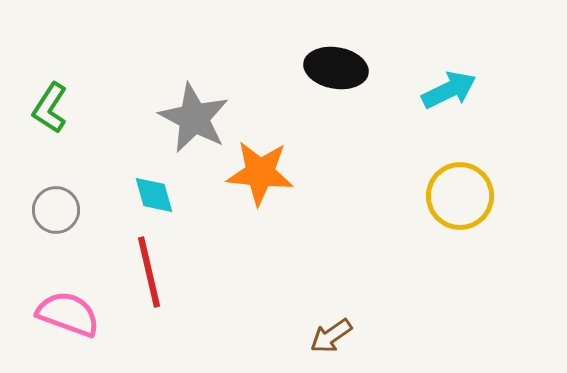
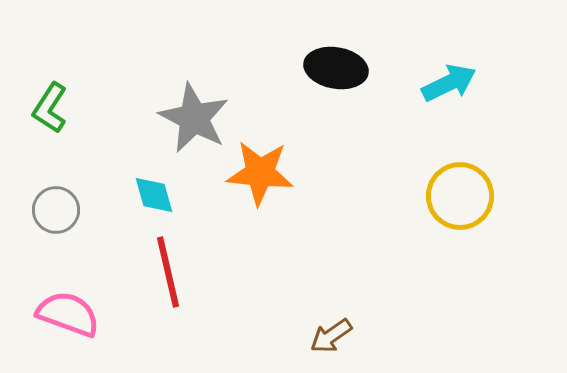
cyan arrow: moved 7 px up
red line: moved 19 px right
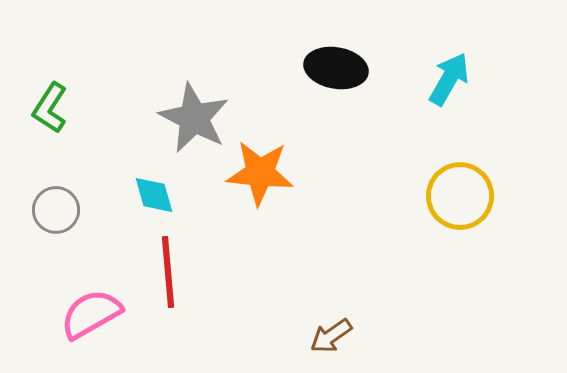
cyan arrow: moved 4 px up; rotated 34 degrees counterclockwise
red line: rotated 8 degrees clockwise
pink semicircle: moved 23 px right; rotated 50 degrees counterclockwise
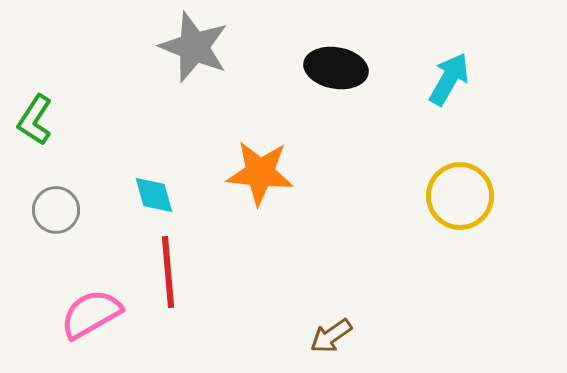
green L-shape: moved 15 px left, 12 px down
gray star: moved 71 px up; rotated 6 degrees counterclockwise
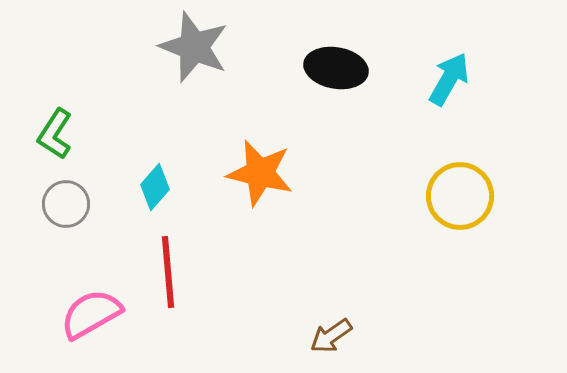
green L-shape: moved 20 px right, 14 px down
orange star: rotated 8 degrees clockwise
cyan diamond: moved 1 px right, 8 px up; rotated 57 degrees clockwise
gray circle: moved 10 px right, 6 px up
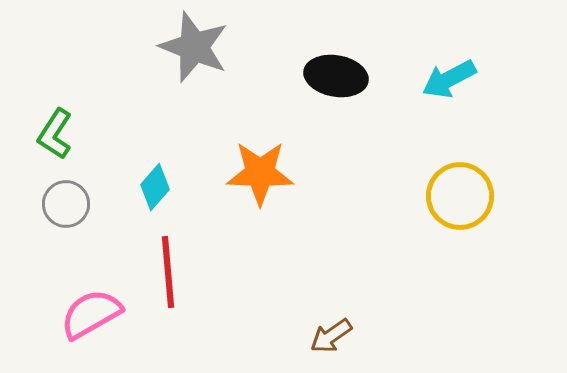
black ellipse: moved 8 px down
cyan arrow: rotated 148 degrees counterclockwise
orange star: rotated 12 degrees counterclockwise
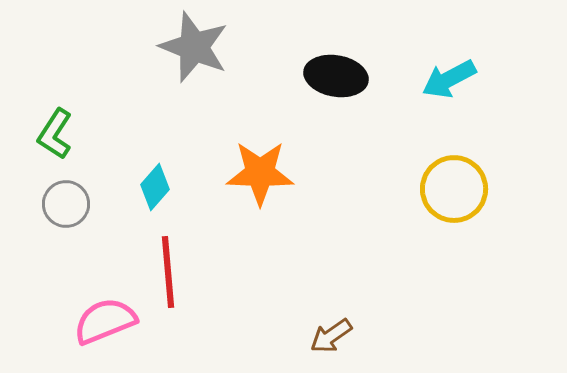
yellow circle: moved 6 px left, 7 px up
pink semicircle: moved 14 px right, 7 px down; rotated 8 degrees clockwise
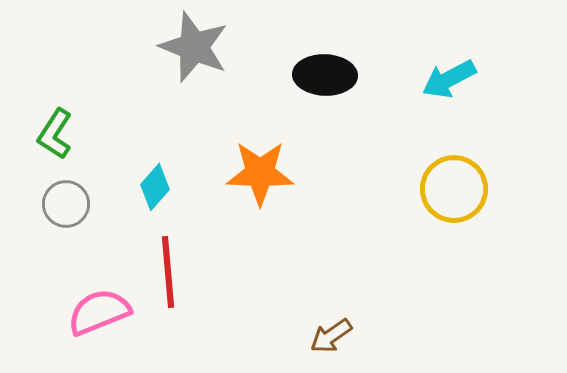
black ellipse: moved 11 px left, 1 px up; rotated 8 degrees counterclockwise
pink semicircle: moved 6 px left, 9 px up
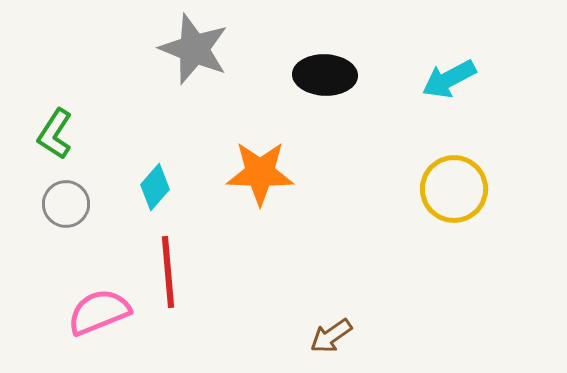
gray star: moved 2 px down
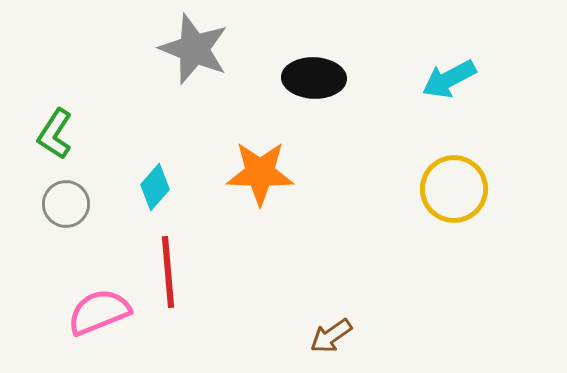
black ellipse: moved 11 px left, 3 px down
